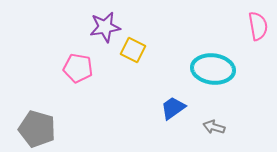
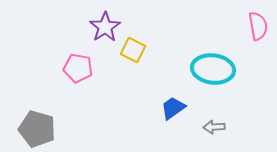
purple star: rotated 24 degrees counterclockwise
gray arrow: rotated 20 degrees counterclockwise
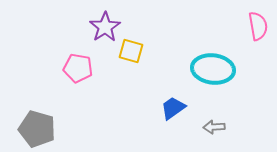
yellow square: moved 2 px left, 1 px down; rotated 10 degrees counterclockwise
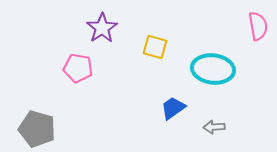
purple star: moved 3 px left, 1 px down
yellow square: moved 24 px right, 4 px up
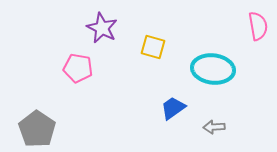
purple star: rotated 12 degrees counterclockwise
yellow square: moved 2 px left
gray pentagon: rotated 18 degrees clockwise
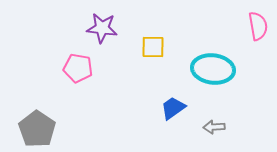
purple star: rotated 20 degrees counterclockwise
yellow square: rotated 15 degrees counterclockwise
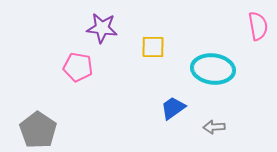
pink pentagon: moved 1 px up
gray pentagon: moved 1 px right, 1 px down
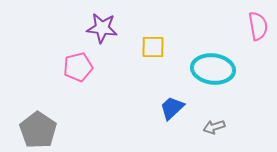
pink pentagon: rotated 24 degrees counterclockwise
blue trapezoid: moved 1 px left; rotated 8 degrees counterclockwise
gray arrow: rotated 15 degrees counterclockwise
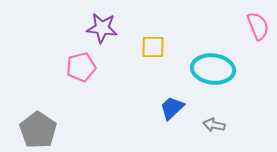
pink semicircle: rotated 12 degrees counterclockwise
pink pentagon: moved 3 px right
gray arrow: moved 2 px up; rotated 30 degrees clockwise
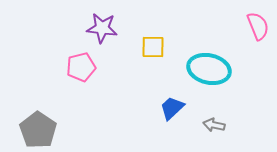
cyan ellipse: moved 4 px left; rotated 6 degrees clockwise
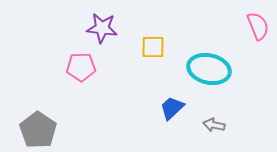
pink pentagon: rotated 12 degrees clockwise
